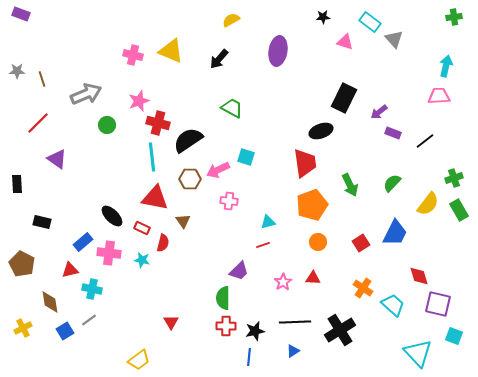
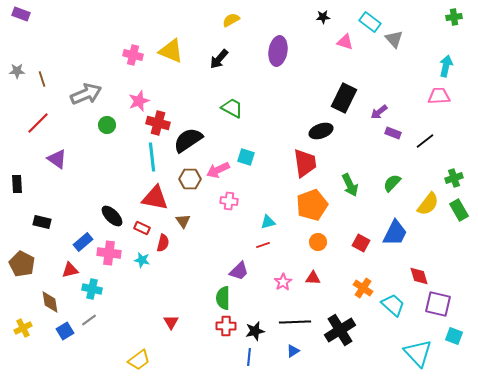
red square at (361, 243): rotated 30 degrees counterclockwise
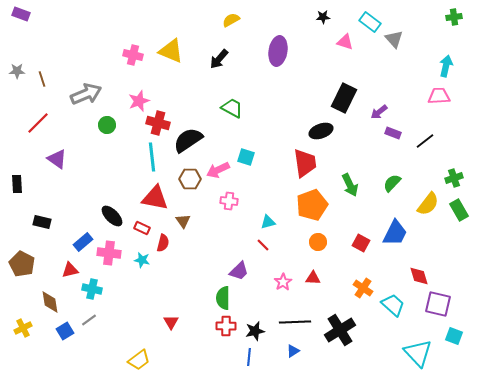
red line at (263, 245): rotated 64 degrees clockwise
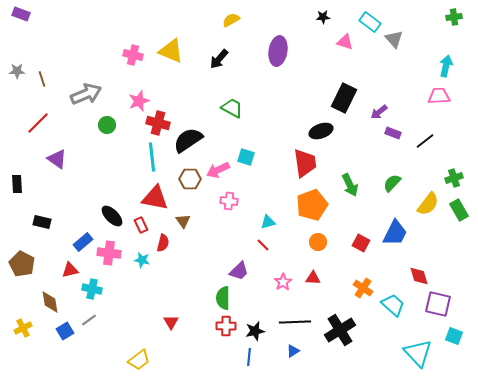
red rectangle at (142, 228): moved 1 px left, 3 px up; rotated 42 degrees clockwise
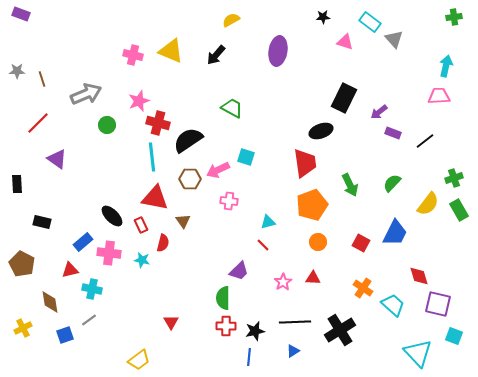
black arrow at (219, 59): moved 3 px left, 4 px up
blue square at (65, 331): moved 4 px down; rotated 12 degrees clockwise
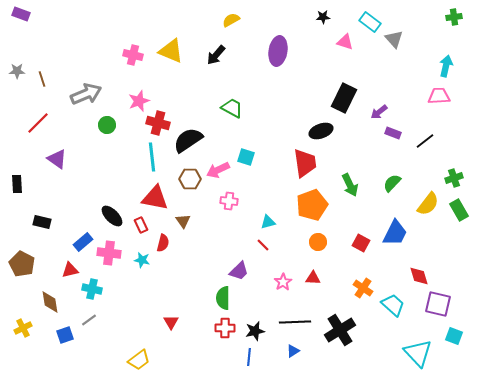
red cross at (226, 326): moved 1 px left, 2 px down
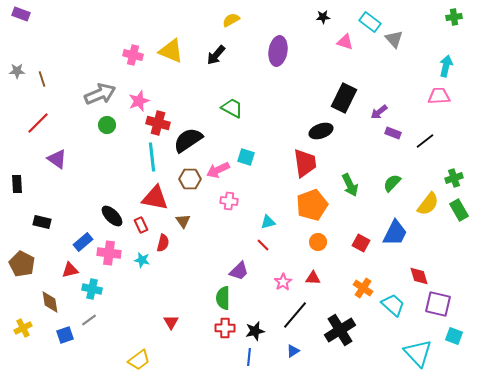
gray arrow at (86, 94): moved 14 px right
black line at (295, 322): moved 7 px up; rotated 48 degrees counterclockwise
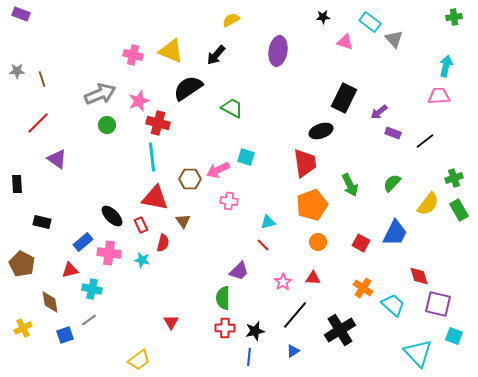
black semicircle at (188, 140): moved 52 px up
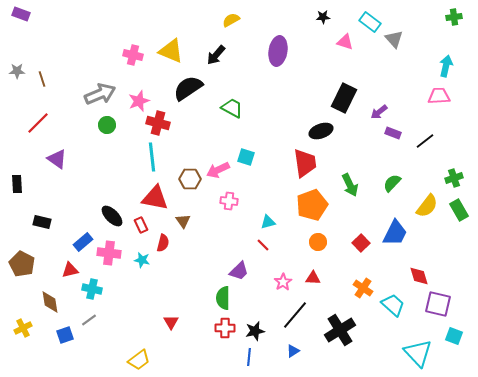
yellow semicircle at (428, 204): moved 1 px left, 2 px down
red square at (361, 243): rotated 18 degrees clockwise
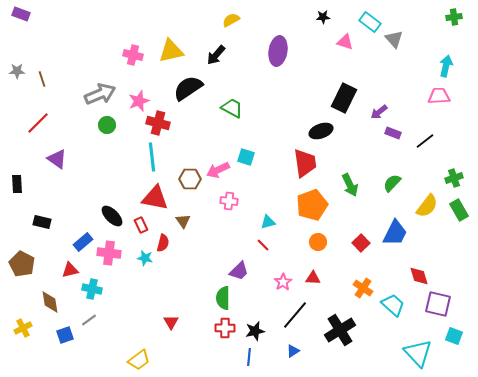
yellow triangle at (171, 51): rotated 36 degrees counterclockwise
cyan star at (142, 260): moved 3 px right, 2 px up
